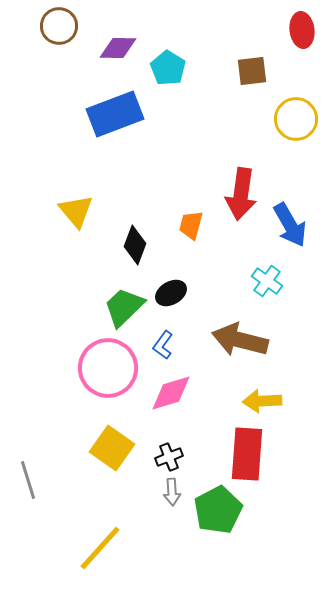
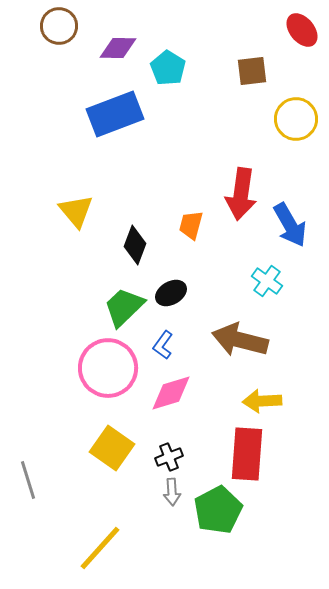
red ellipse: rotated 32 degrees counterclockwise
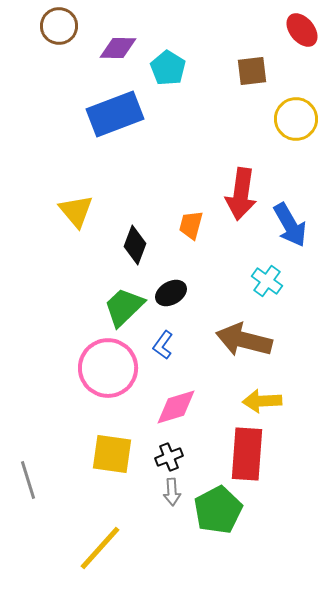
brown arrow: moved 4 px right
pink diamond: moved 5 px right, 14 px down
yellow square: moved 6 px down; rotated 27 degrees counterclockwise
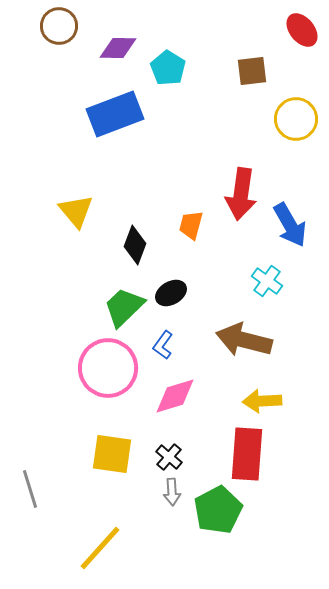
pink diamond: moved 1 px left, 11 px up
black cross: rotated 28 degrees counterclockwise
gray line: moved 2 px right, 9 px down
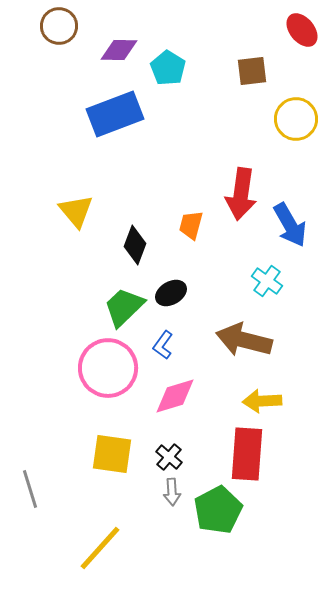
purple diamond: moved 1 px right, 2 px down
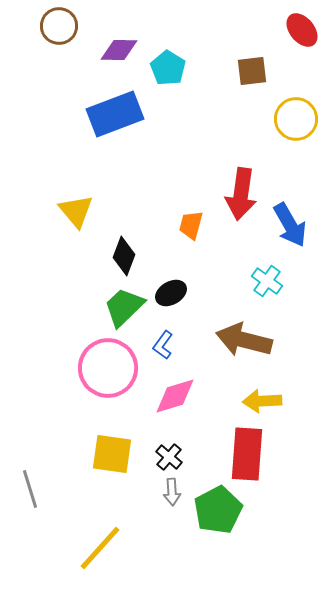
black diamond: moved 11 px left, 11 px down
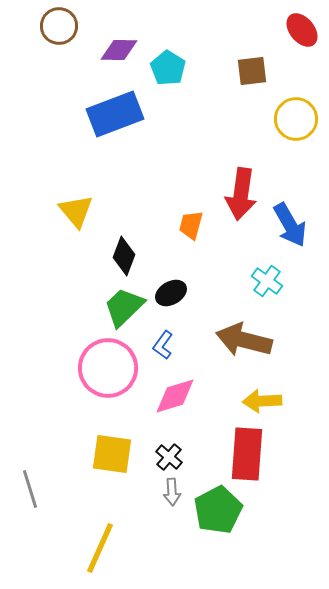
yellow line: rotated 18 degrees counterclockwise
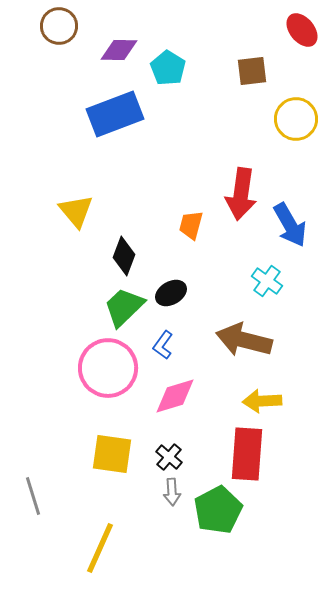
gray line: moved 3 px right, 7 px down
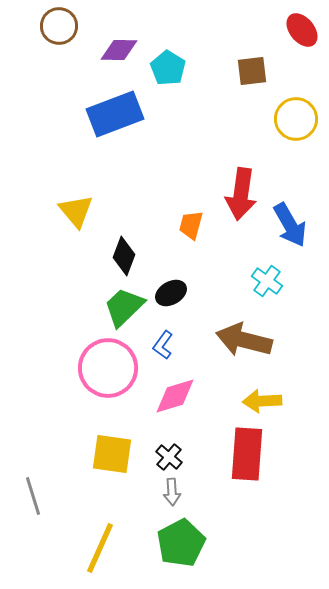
green pentagon: moved 37 px left, 33 px down
